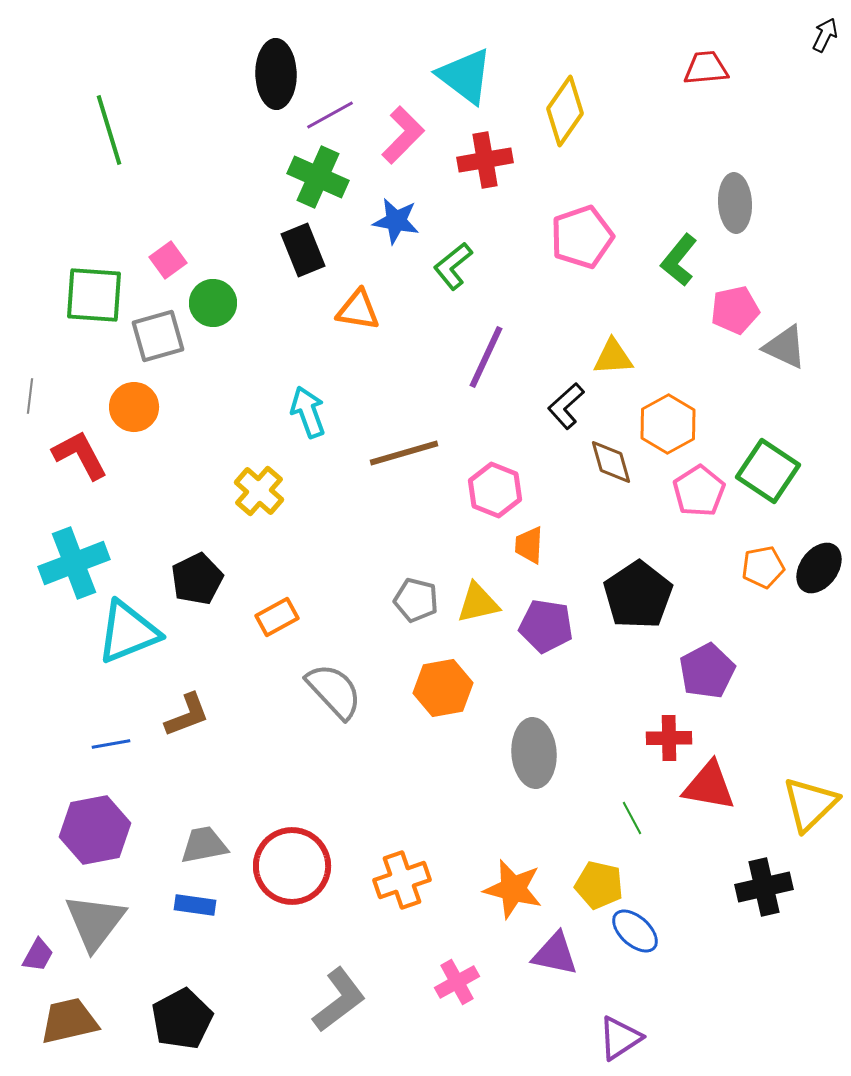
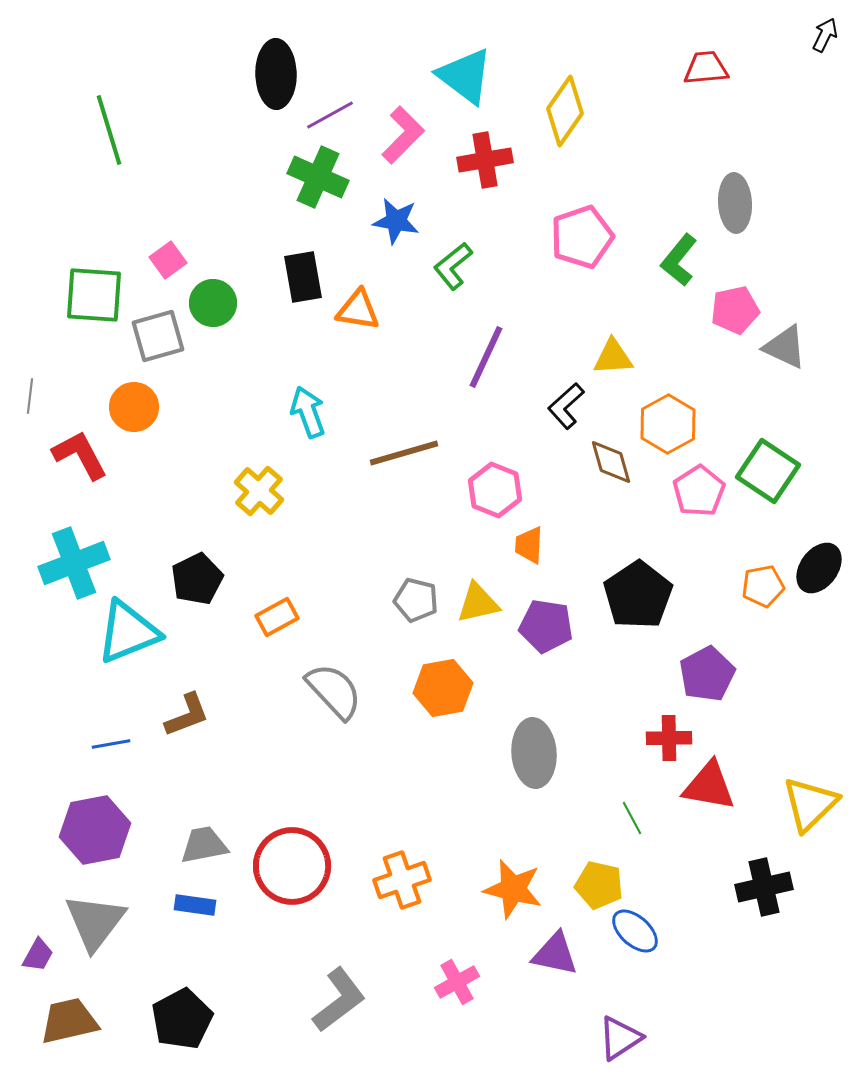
black rectangle at (303, 250): moved 27 px down; rotated 12 degrees clockwise
orange pentagon at (763, 567): moved 19 px down
purple pentagon at (707, 671): moved 3 px down
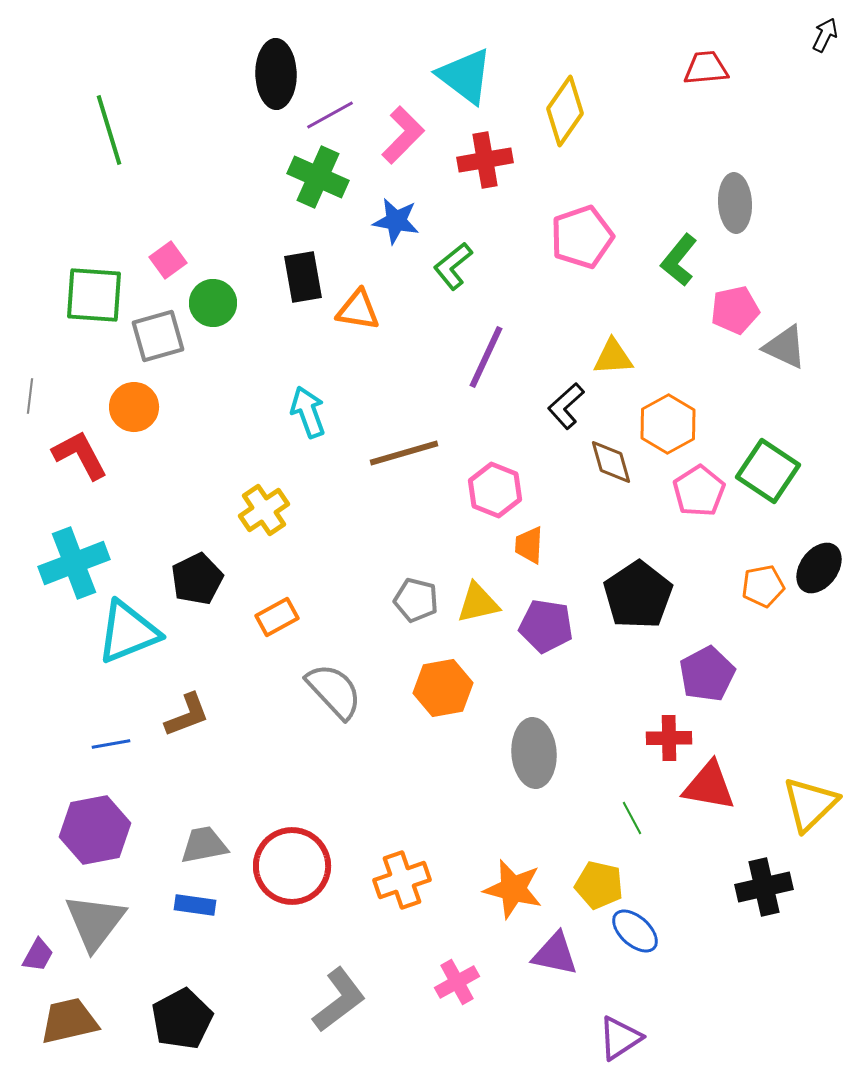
yellow cross at (259, 491): moved 5 px right, 19 px down; rotated 15 degrees clockwise
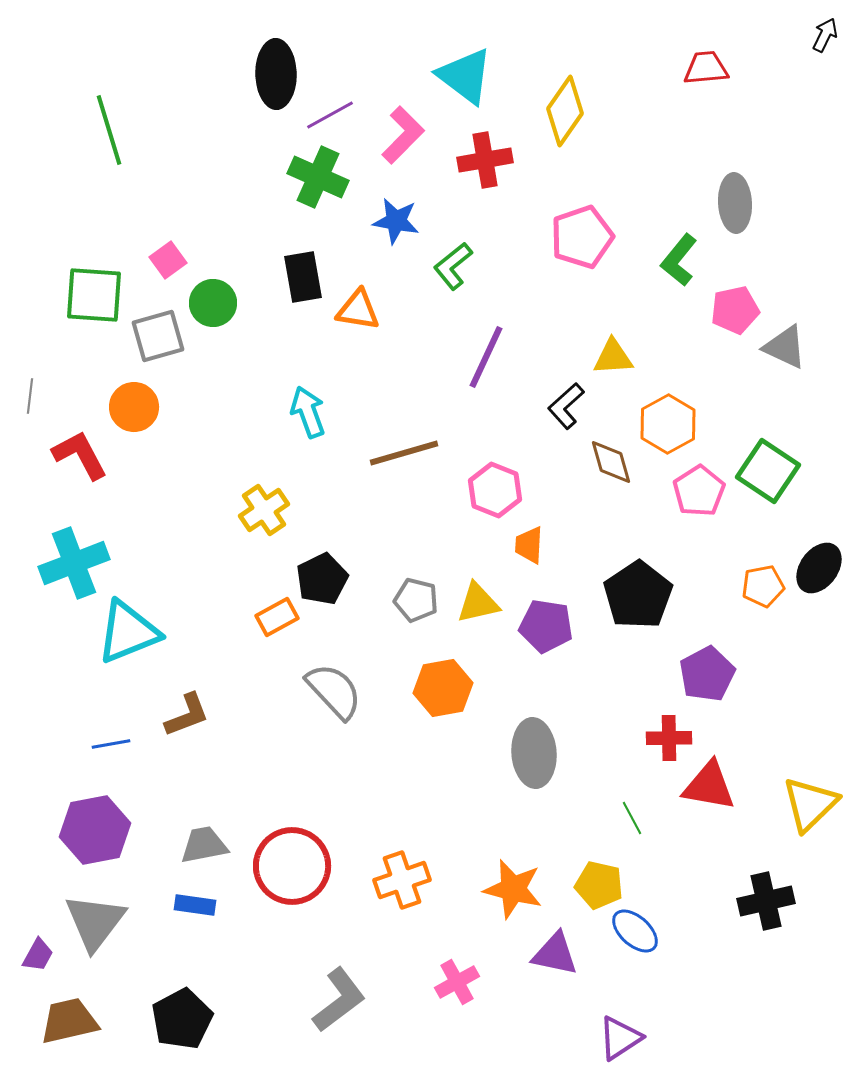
black pentagon at (197, 579): moved 125 px right
black cross at (764, 887): moved 2 px right, 14 px down
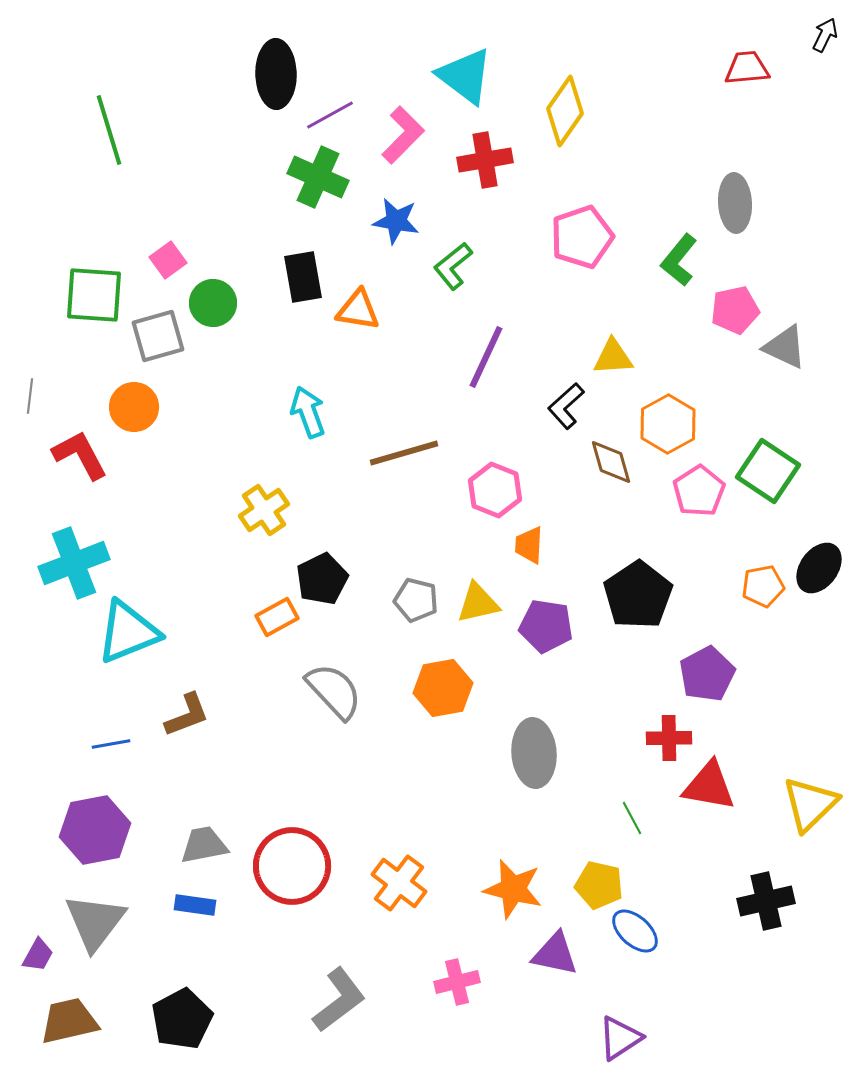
red trapezoid at (706, 68): moved 41 px right
orange cross at (402, 880): moved 3 px left, 3 px down; rotated 34 degrees counterclockwise
pink cross at (457, 982): rotated 15 degrees clockwise
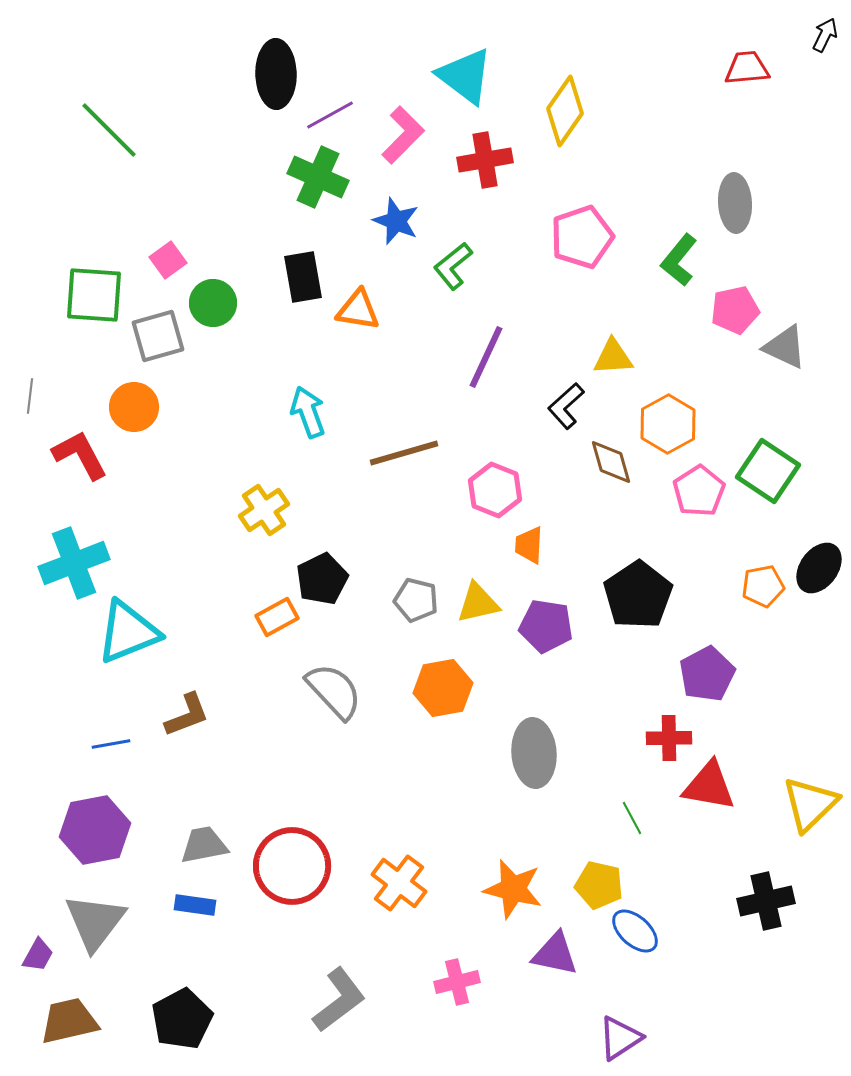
green line at (109, 130): rotated 28 degrees counterclockwise
blue star at (396, 221): rotated 12 degrees clockwise
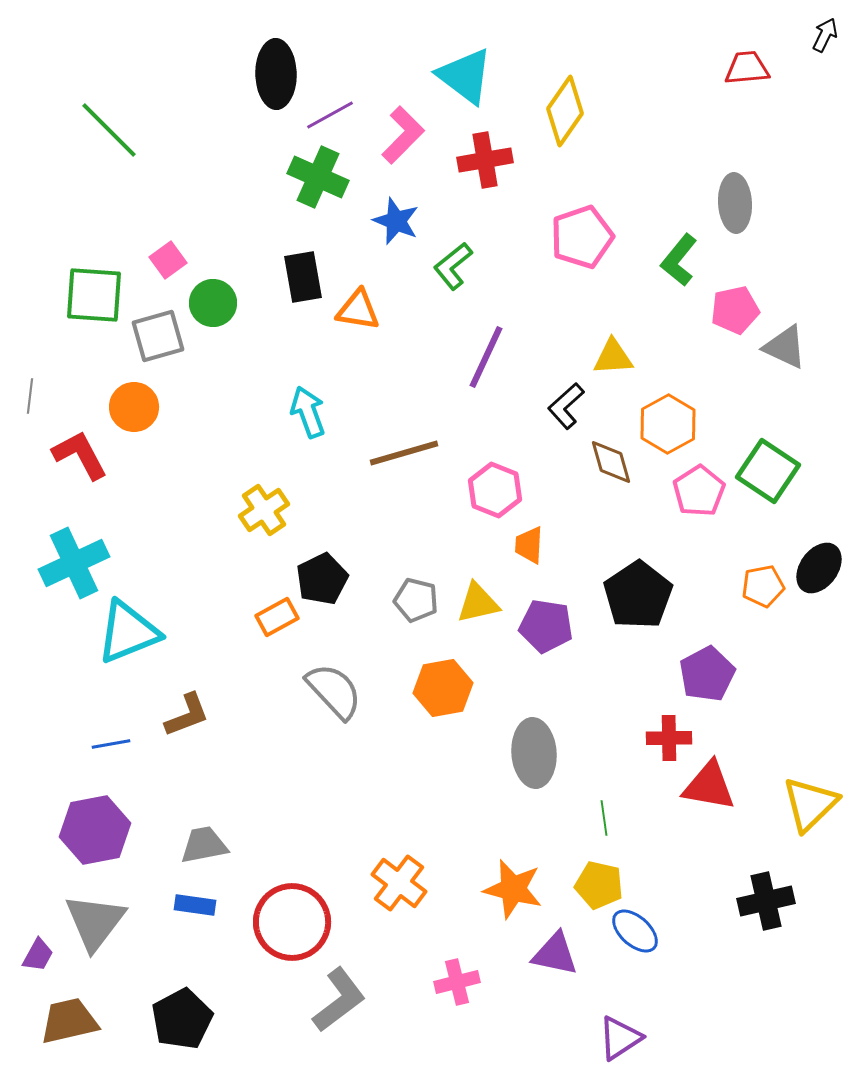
cyan cross at (74, 563): rotated 4 degrees counterclockwise
green line at (632, 818): moved 28 px left; rotated 20 degrees clockwise
red circle at (292, 866): moved 56 px down
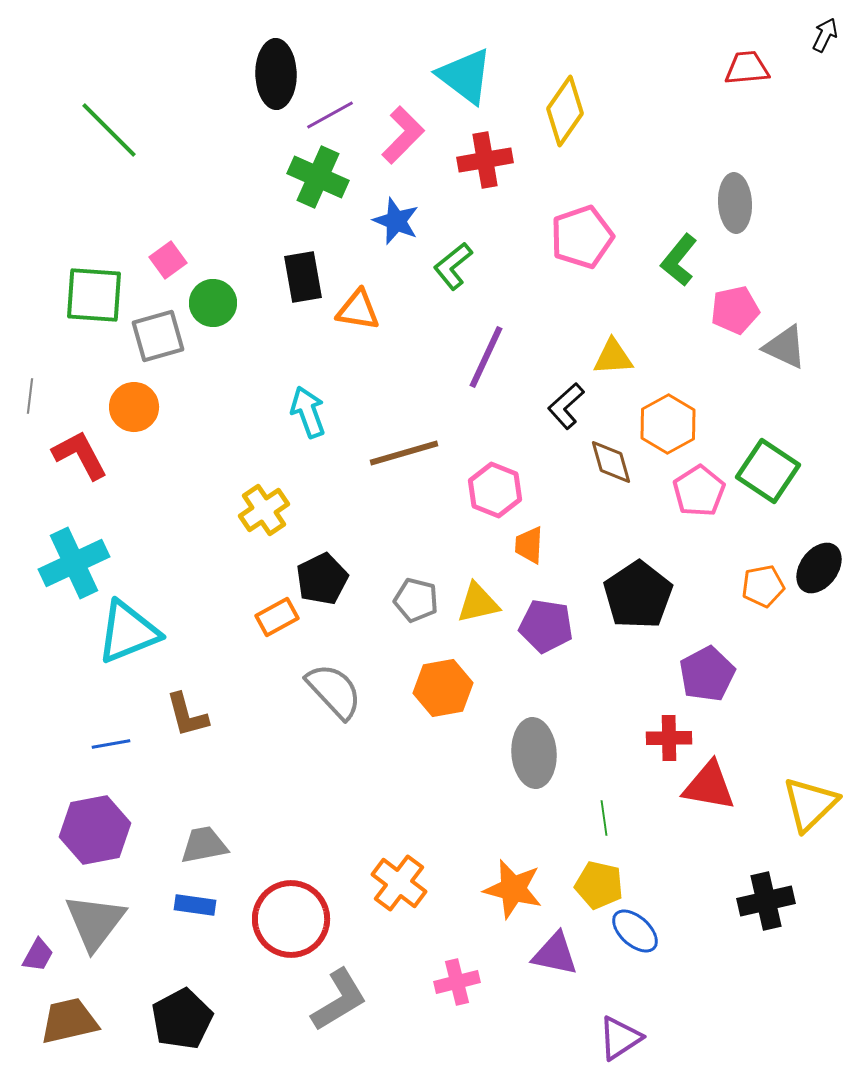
brown L-shape at (187, 715): rotated 96 degrees clockwise
red circle at (292, 922): moved 1 px left, 3 px up
gray L-shape at (339, 1000): rotated 6 degrees clockwise
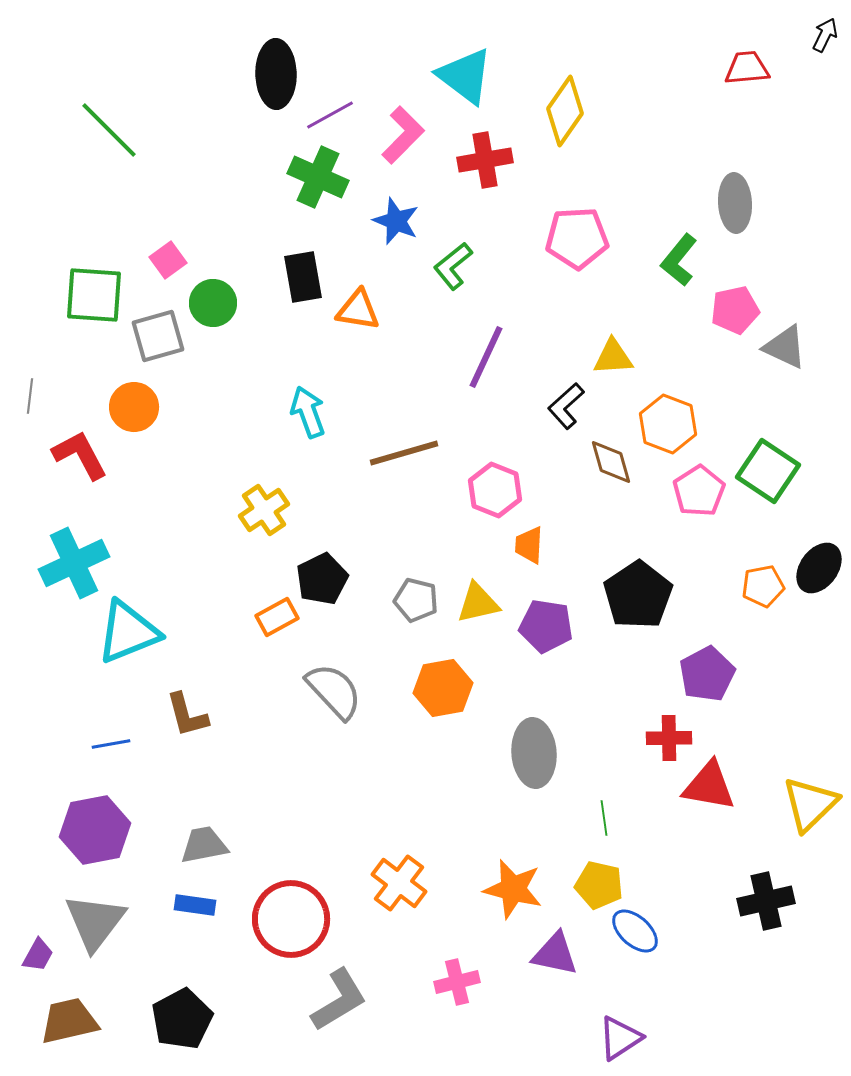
pink pentagon at (582, 237): moved 5 px left, 1 px down; rotated 16 degrees clockwise
orange hexagon at (668, 424): rotated 10 degrees counterclockwise
